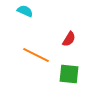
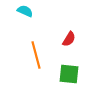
orange line: rotated 48 degrees clockwise
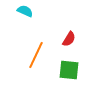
orange line: rotated 40 degrees clockwise
green square: moved 4 px up
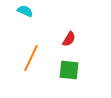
orange line: moved 5 px left, 3 px down
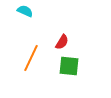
red semicircle: moved 7 px left, 3 px down
green square: moved 4 px up
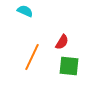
orange line: moved 1 px right, 1 px up
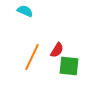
red semicircle: moved 5 px left, 8 px down
